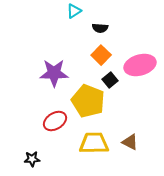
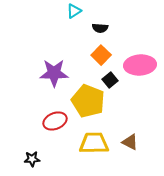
pink ellipse: rotated 12 degrees clockwise
red ellipse: rotated 10 degrees clockwise
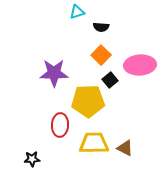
cyan triangle: moved 3 px right, 1 px down; rotated 14 degrees clockwise
black semicircle: moved 1 px right, 1 px up
yellow pentagon: rotated 24 degrees counterclockwise
red ellipse: moved 5 px right, 4 px down; rotated 65 degrees counterclockwise
brown triangle: moved 5 px left, 6 px down
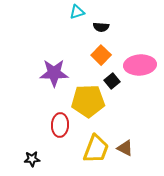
black square: moved 2 px right, 1 px down
yellow trapezoid: moved 2 px right, 6 px down; rotated 112 degrees clockwise
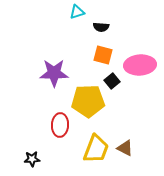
orange square: moved 2 px right; rotated 30 degrees counterclockwise
